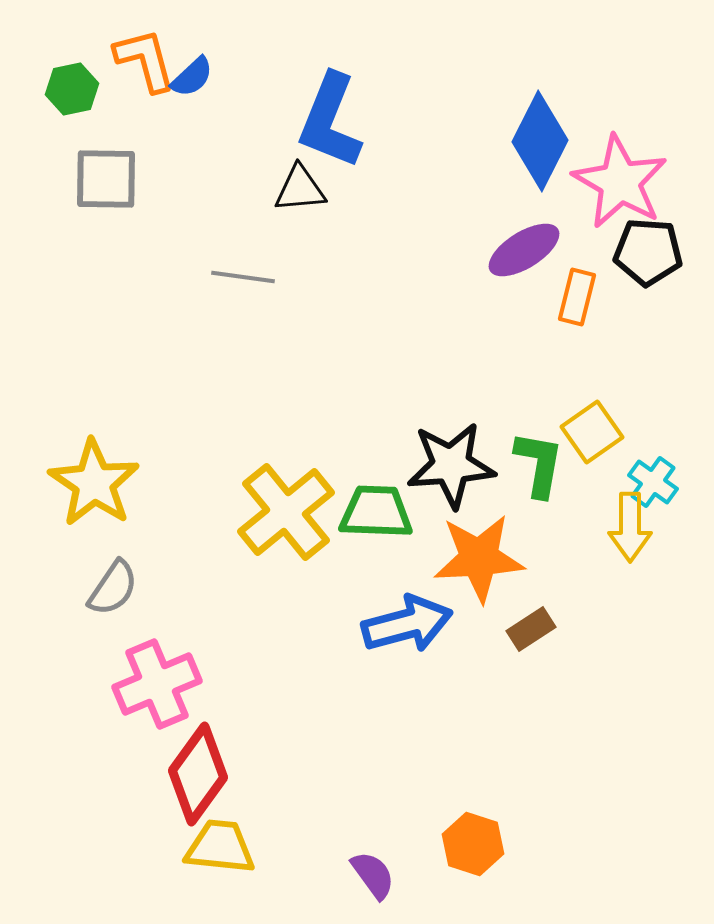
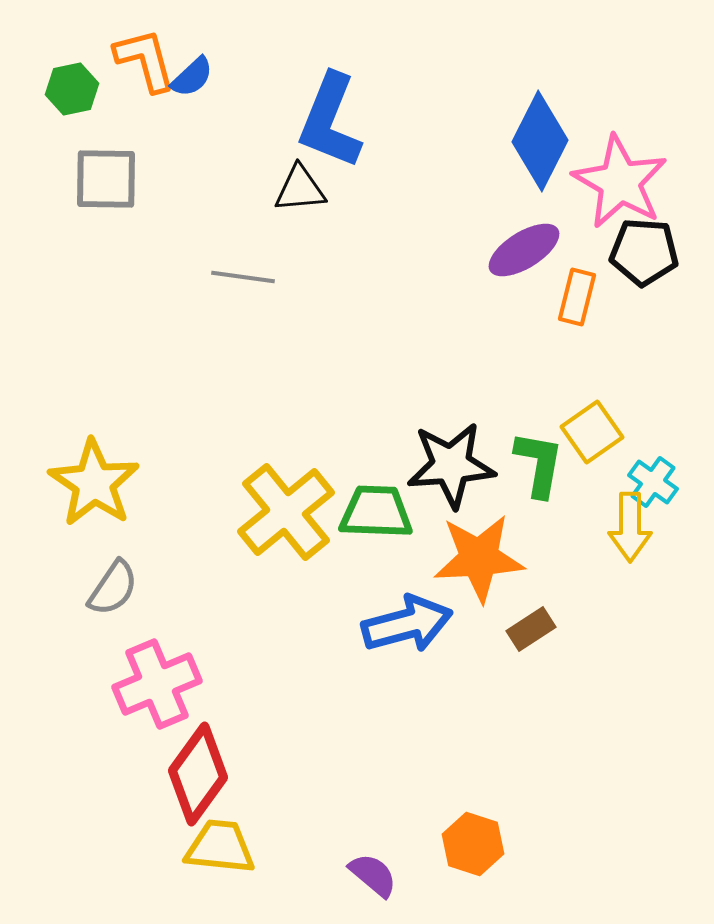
black pentagon: moved 4 px left
purple semicircle: rotated 14 degrees counterclockwise
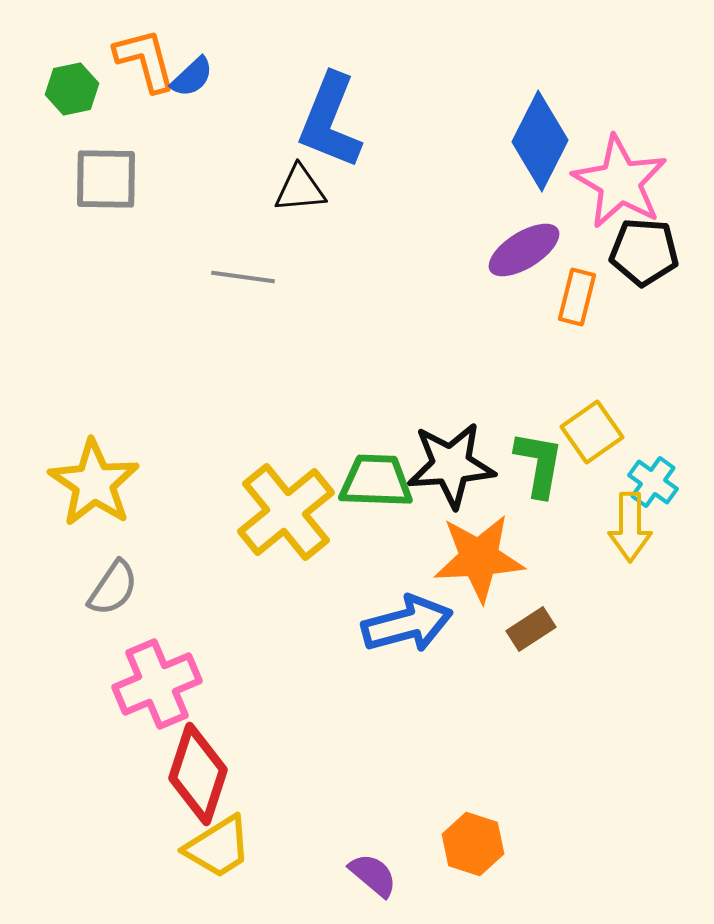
green trapezoid: moved 31 px up
red diamond: rotated 18 degrees counterclockwise
yellow trapezoid: moved 2 px left; rotated 142 degrees clockwise
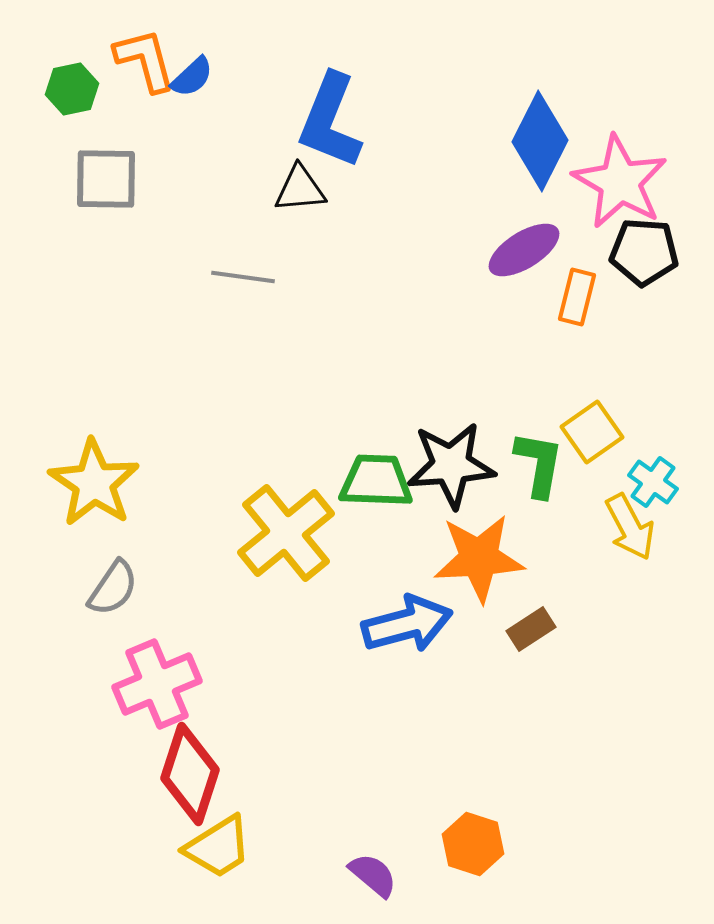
yellow cross: moved 21 px down
yellow arrow: rotated 28 degrees counterclockwise
red diamond: moved 8 px left
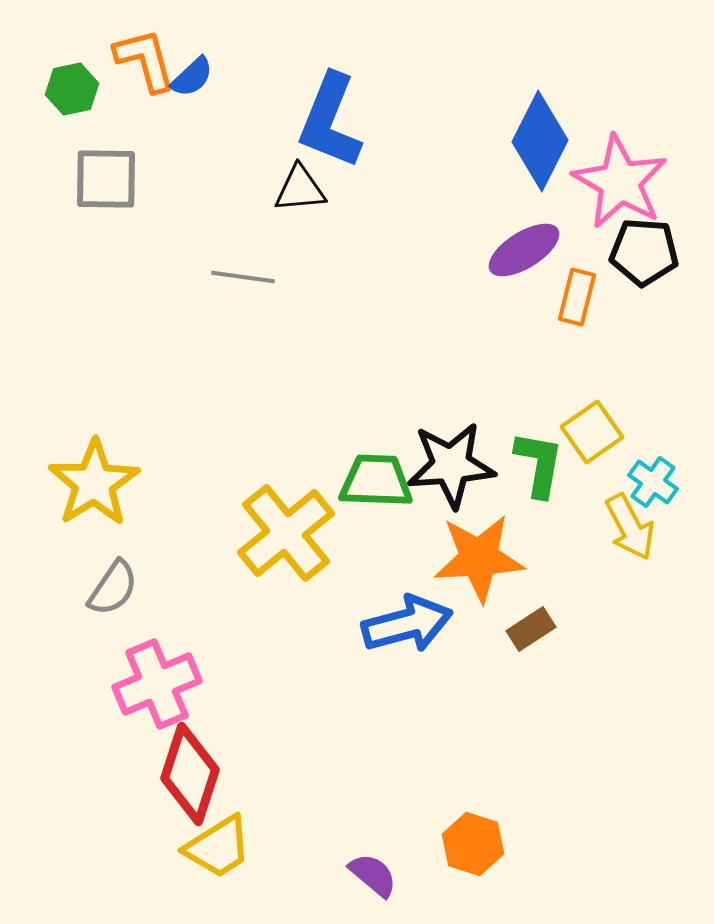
yellow star: rotated 6 degrees clockwise
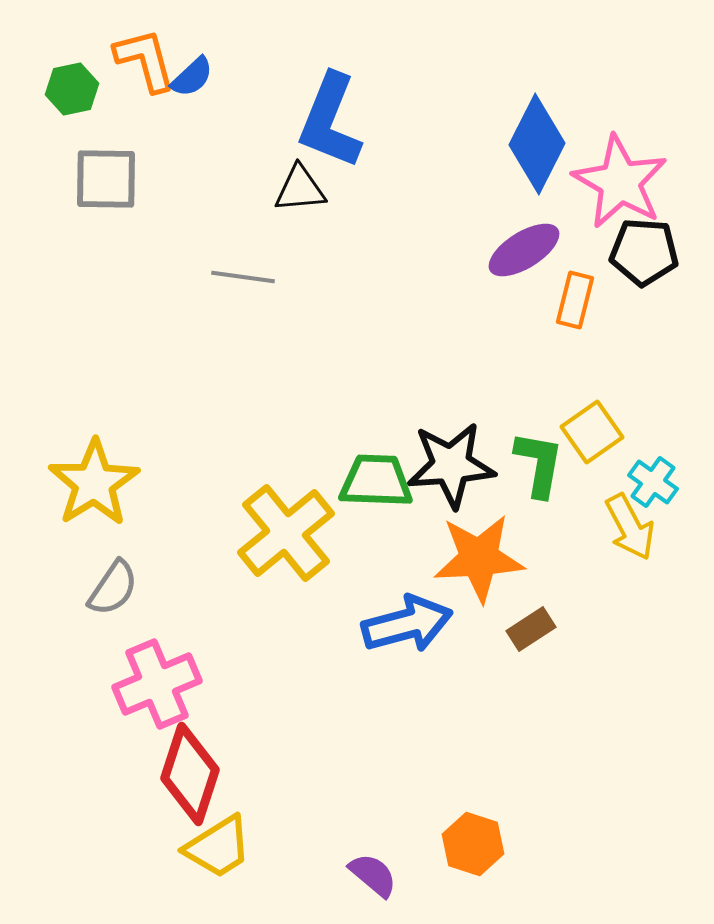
blue diamond: moved 3 px left, 3 px down
orange rectangle: moved 2 px left, 3 px down
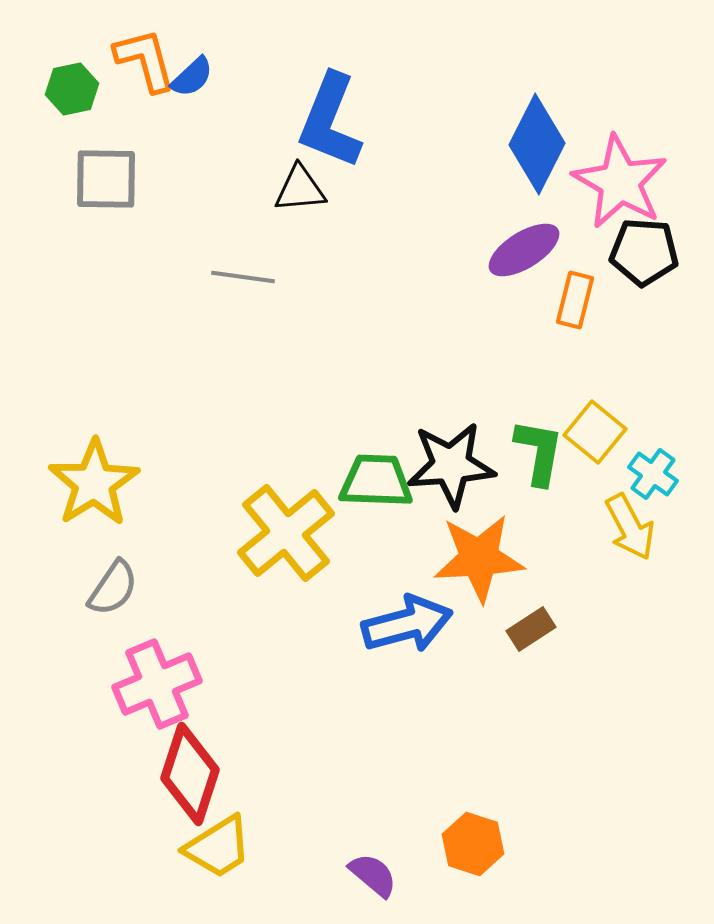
yellow square: moved 3 px right; rotated 16 degrees counterclockwise
green L-shape: moved 12 px up
cyan cross: moved 8 px up
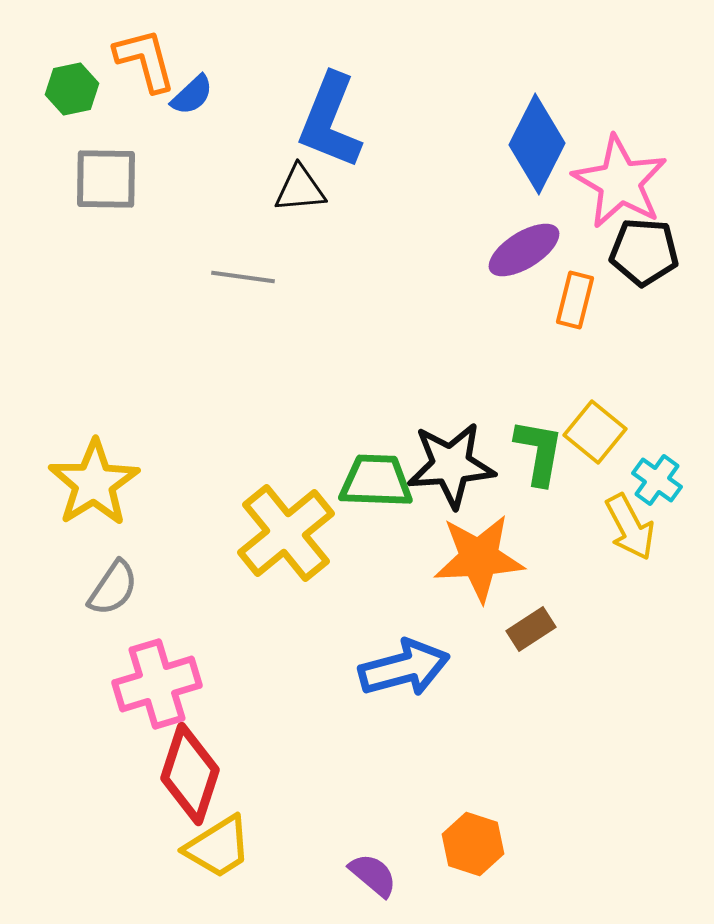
blue semicircle: moved 18 px down
cyan cross: moved 4 px right, 6 px down
blue arrow: moved 3 px left, 44 px down
pink cross: rotated 6 degrees clockwise
